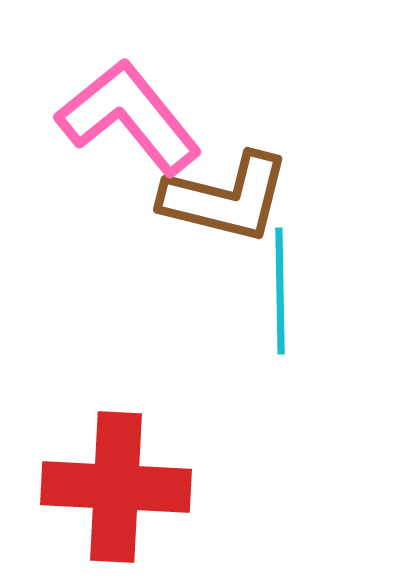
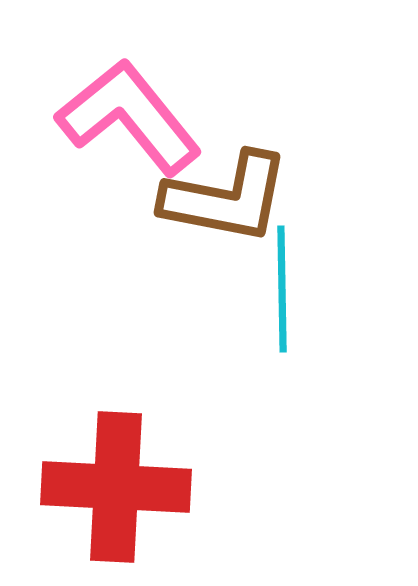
brown L-shape: rotated 3 degrees counterclockwise
cyan line: moved 2 px right, 2 px up
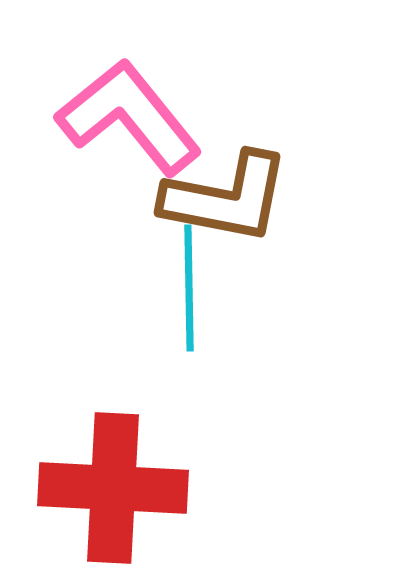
cyan line: moved 93 px left, 1 px up
red cross: moved 3 px left, 1 px down
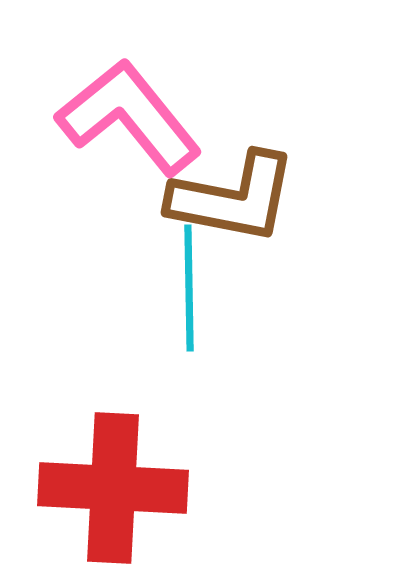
brown L-shape: moved 7 px right
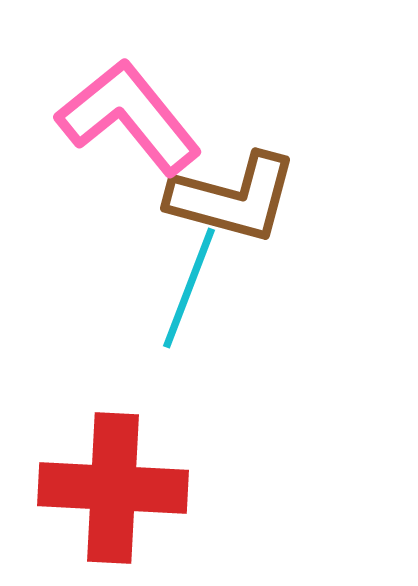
brown L-shape: rotated 4 degrees clockwise
cyan line: rotated 22 degrees clockwise
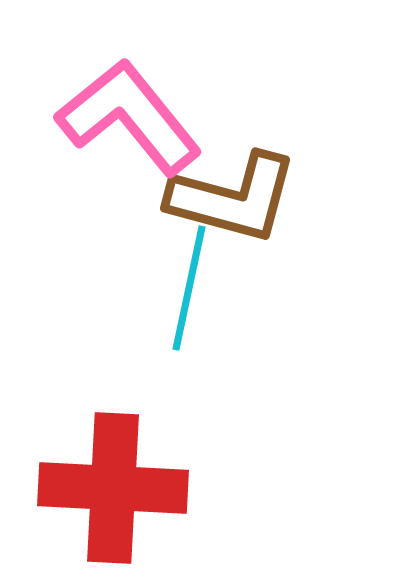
cyan line: rotated 9 degrees counterclockwise
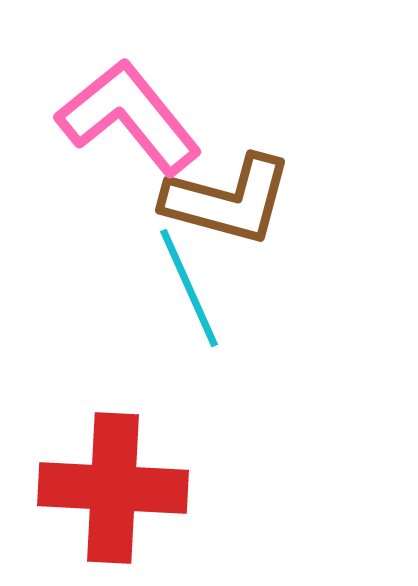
brown L-shape: moved 5 px left, 2 px down
cyan line: rotated 36 degrees counterclockwise
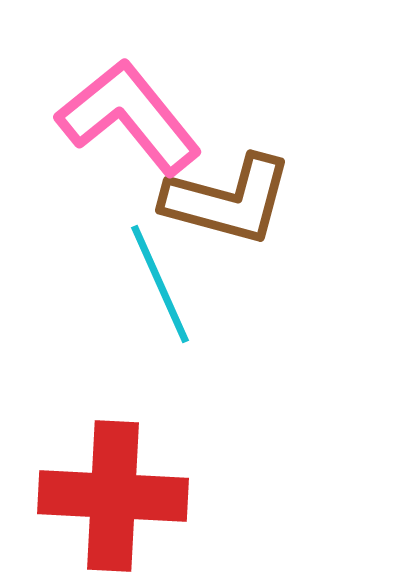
cyan line: moved 29 px left, 4 px up
red cross: moved 8 px down
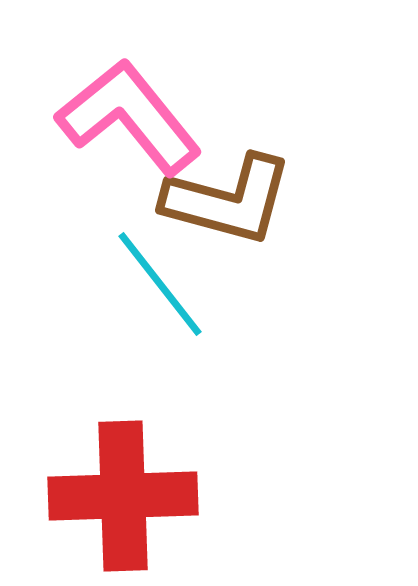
cyan line: rotated 14 degrees counterclockwise
red cross: moved 10 px right; rotated 5 degrees counterclockwise
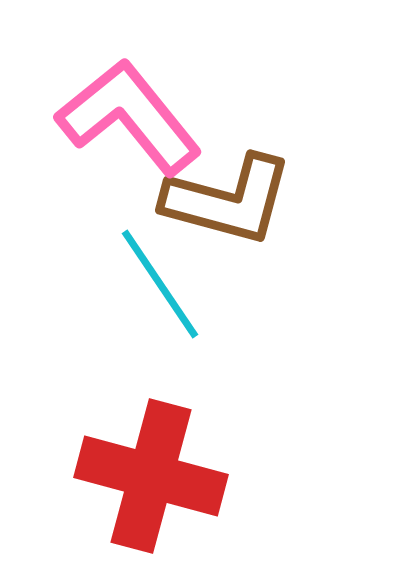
cyan line: rotated 4 degrees clockwise
red cross: moved 28 px right, 20 px up; rotated 17 degrees clockwise
